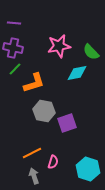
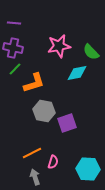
cyan hexagon: rotated 15 degrees counterclockwise
gray arrow: moved 1 px right, 1 px down
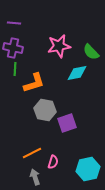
green line: rotated 40 degrees counterclockwise
gray hexagon: moved 1 px right, 1 px up
cyan hexagon: rotated 15 degrees counterclockwise
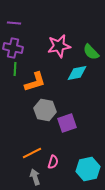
orange L-shape: moved 1 px right, 1 px up
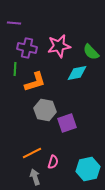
purple cross: moved 14 px right
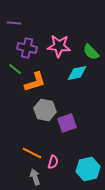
pink star: rotated 15 degrees clockwise
green line: rotated 56 degrees counterclockwise
orange line: rotated 54 degrees clockwise
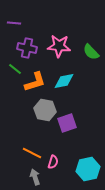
cyan diamond: moved 13 px left, 8 px down
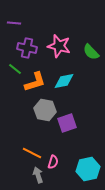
pink star: rotated 10 degrees clockwise
gray arrow: moved 3 px right, 2 px up
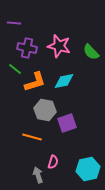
orange line: moved 16 px up; rotated 12 degrees counterclockwise
